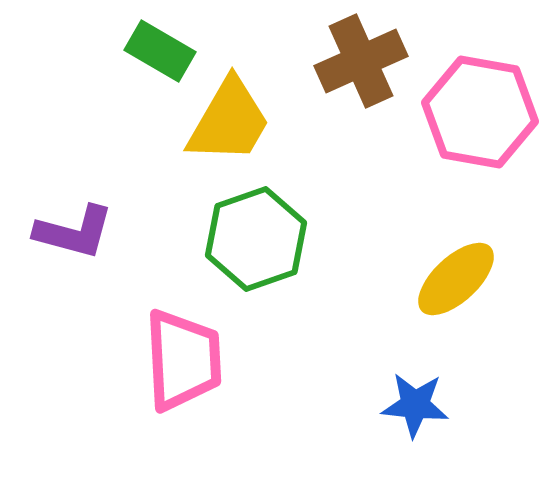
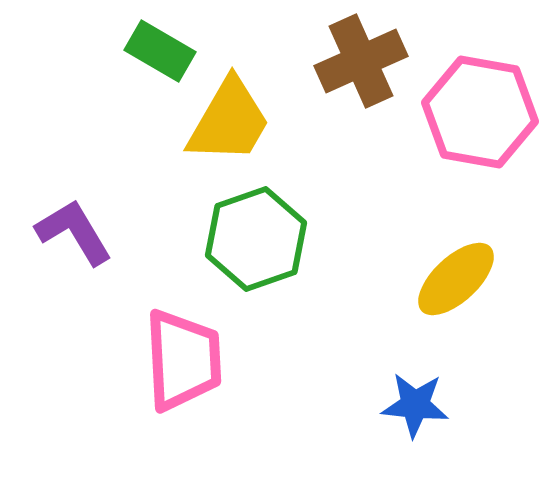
purple L-shape: rotated 136 degrees counterclockwise
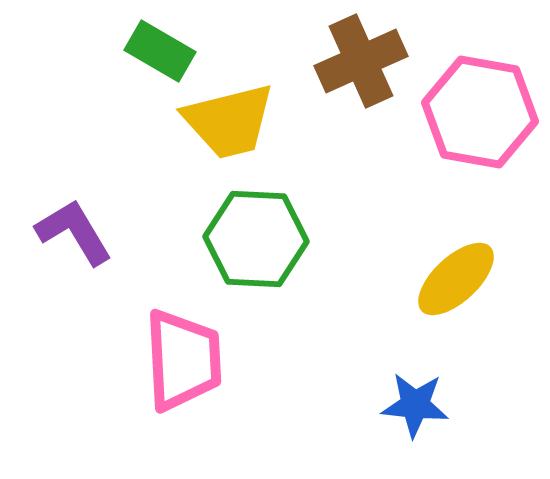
yellow trapezoid: rotated 46 degrees clockwise
green hexagon: rotated 22 degrees clockwise
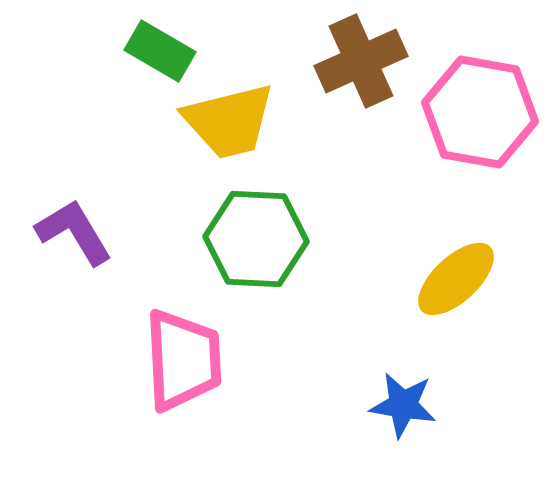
blue star: moved 12 px left; rotated 4 degrees clockwise
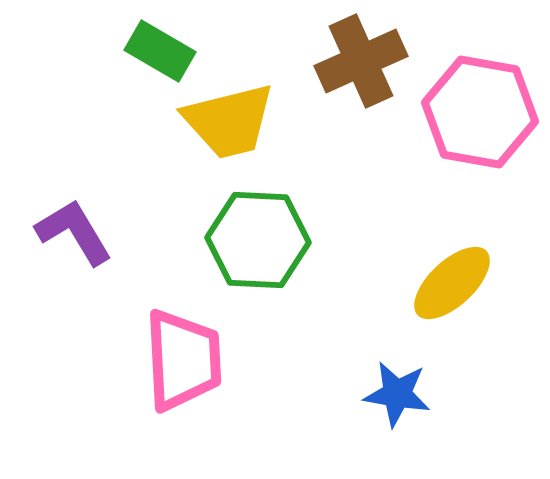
green hexagon: moved 2 px right, 1 px down
yellow ellipse: moved 4 px left, 4 px down
blue star: moved 6 px left, 11 px up
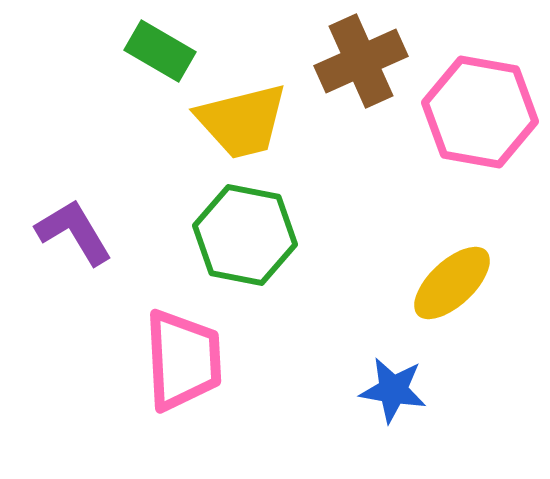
yellow trapezoid: moved 13 px right
green hexagon: moved 13 px left, 5 px up; rotated 8 degrees clockwise
blue star: moved 4 px left, 4 px up
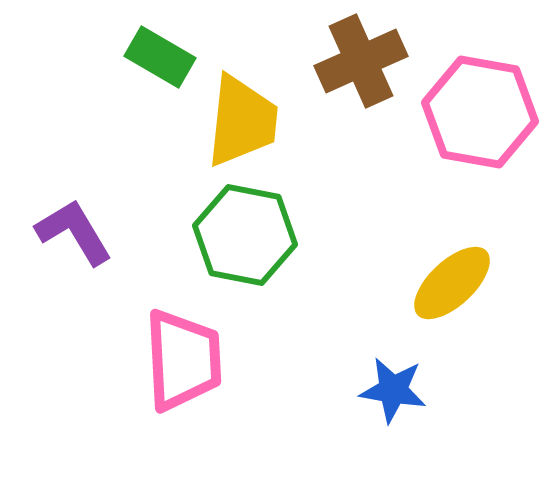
green rectangle: moved 6 px down
yellow trapezoid: rotated 70 degrees counterclockwise
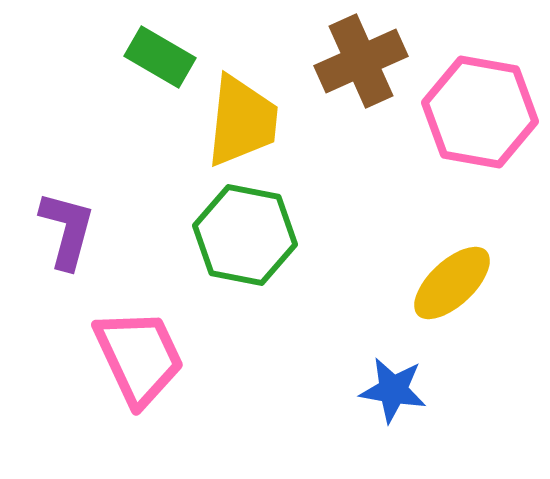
purple L-shape: moved 7 px left, 2 px up; rotated 46 degrees clockwise
pink trapezoid: moved 44 px left, 3 px up; rotated 22 degrees counterclockwise
